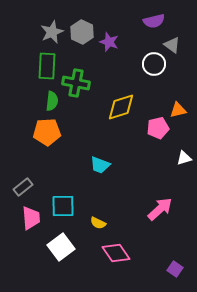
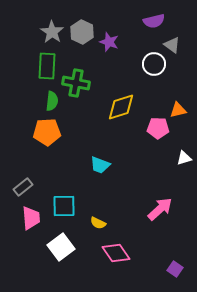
gray star: rotated 15 degrees counterclockwise
pink pentagon: rotated 15 degrees clockwise
cyan square: moved 1 px right
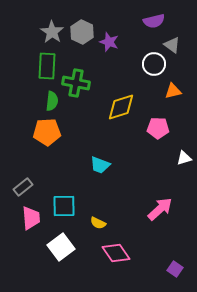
orange triangle: moved 5 px left, 19 px up
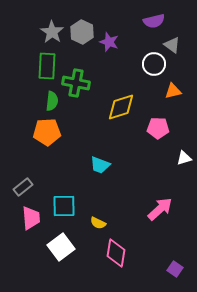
pink diamond: rotated 44 degrees clockwise
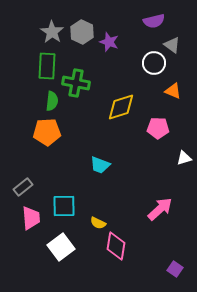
white circle: moved 1 px up
orange triangle: rotated 36 degrees clockwise
pink diamond: moved 7 px up
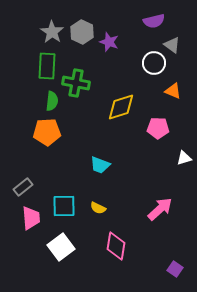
yellow semicircle: moved 15 px up
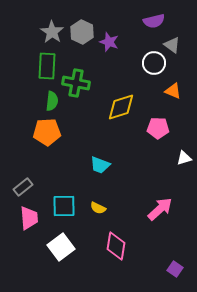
pink trapezoid: moved 2 px left
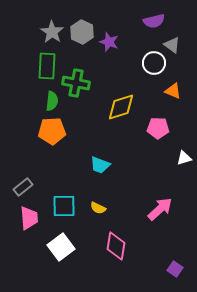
orange pentagon: moved 5 px right, 1 px up
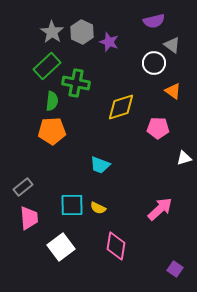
green rectangle: rotated 44 degrees clockwise
orange triangle: rotated 12 degrees clockwise
cyan square: moved 8 px right, 1 px up
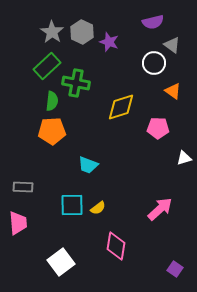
purple semicircle: moved 1 px left, 1 px down
cyan trapezoid: moved 12 px left
gray rectangle: rotated 42 degrees clockwise
yellow semicircle: rotated 63 degrees counterclockwise
pink trapezoid: moved 11 px left, 5 px down
white square: moved 15 px down
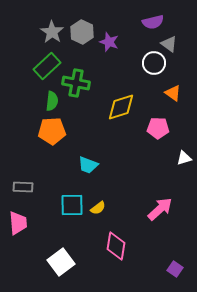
gray triangle: moved 3 px left, 1 px up
orange triangle: moved 2 px down
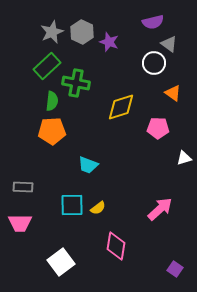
gray star: rotated 15 degrees clockwise
pink trapezoid: moved 2 px right; rotated 95 degrees clockwise
